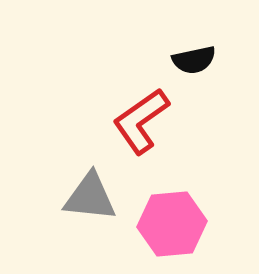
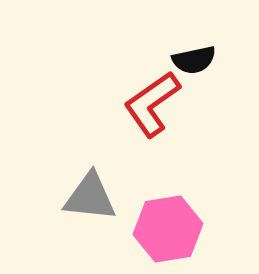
red L-shape: moved 11 px right, 17 px up
pink hexagon: moved 4 px left, 5 px down; rotated 4 degrees counterclockwise
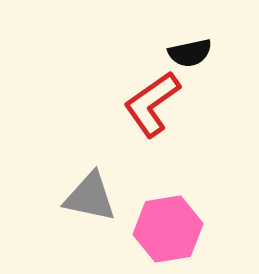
black semicircle: moved 4 px left, 7 px up
gray triangle: rotated 6 degrees clockwise
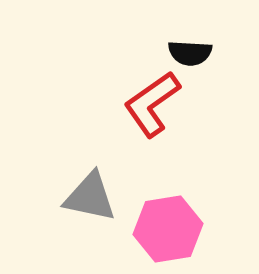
black semicircle: rotated 15 degrees clockwise
